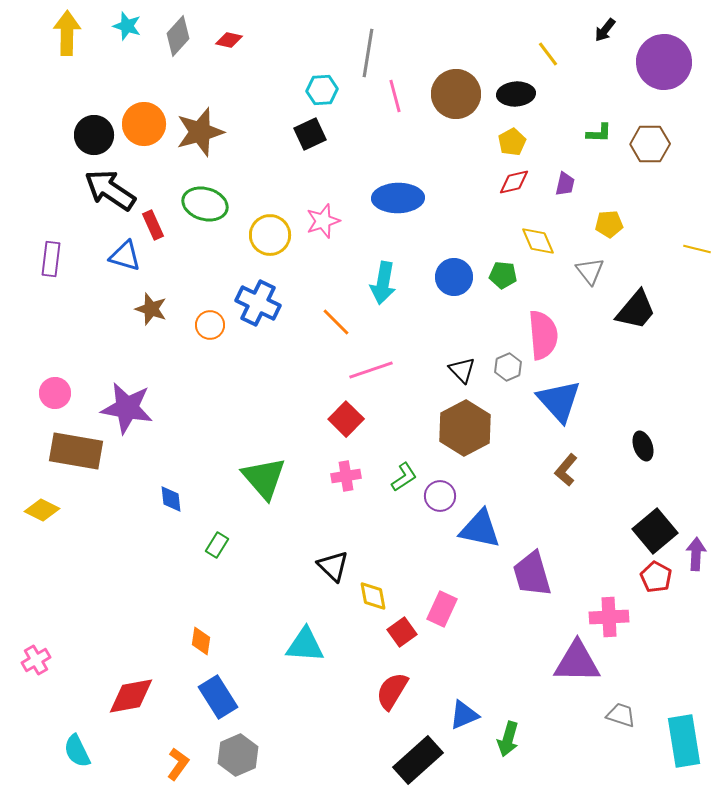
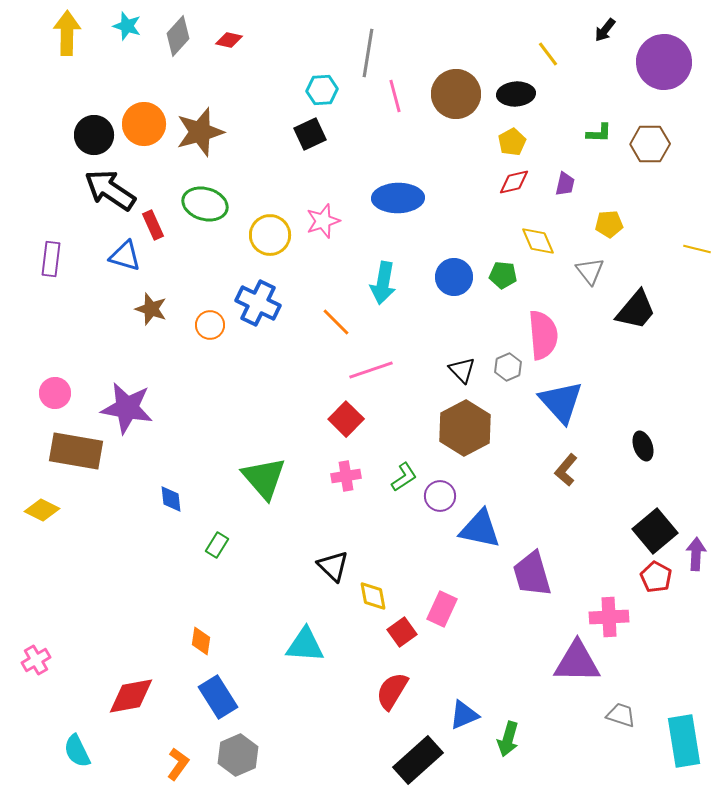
blue triangle at (559, 401): moved 2 px right, 1 px down
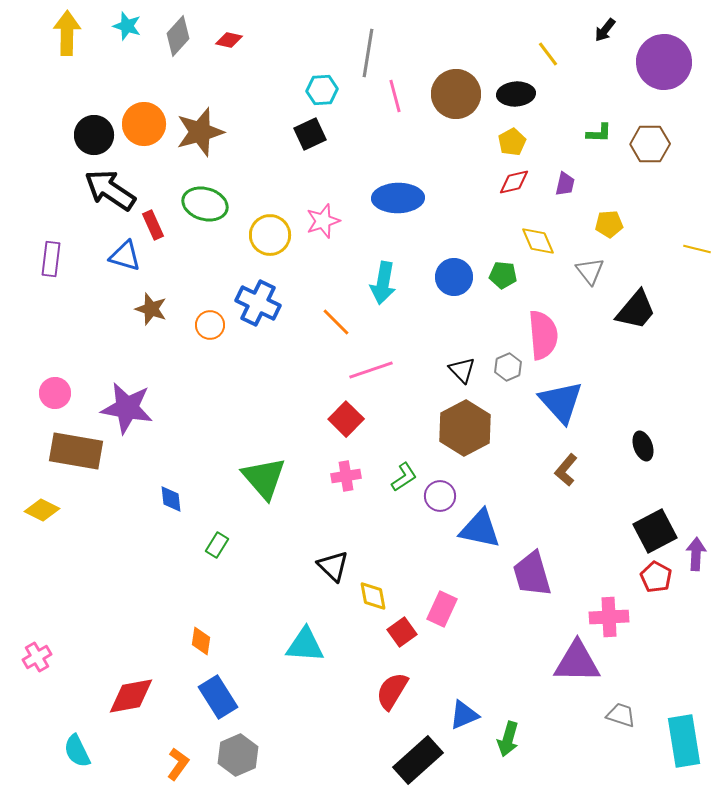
black square at (655, 531): rotated 12 degrees clockwise
pink cross at (36, 660): moved 1 px right, 3 px up
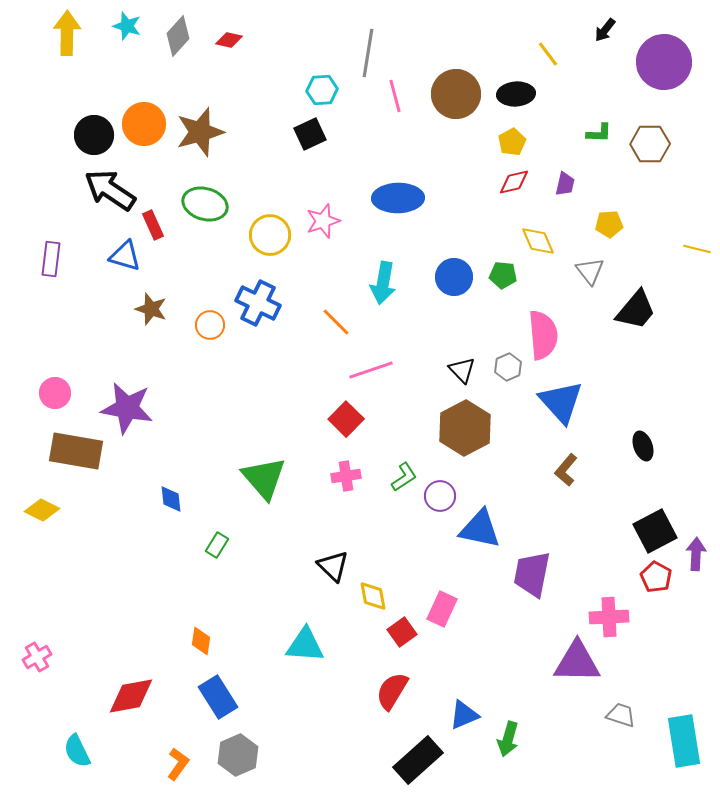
purple trapezoid at (532, 574): rotated 27 degrees clockwise
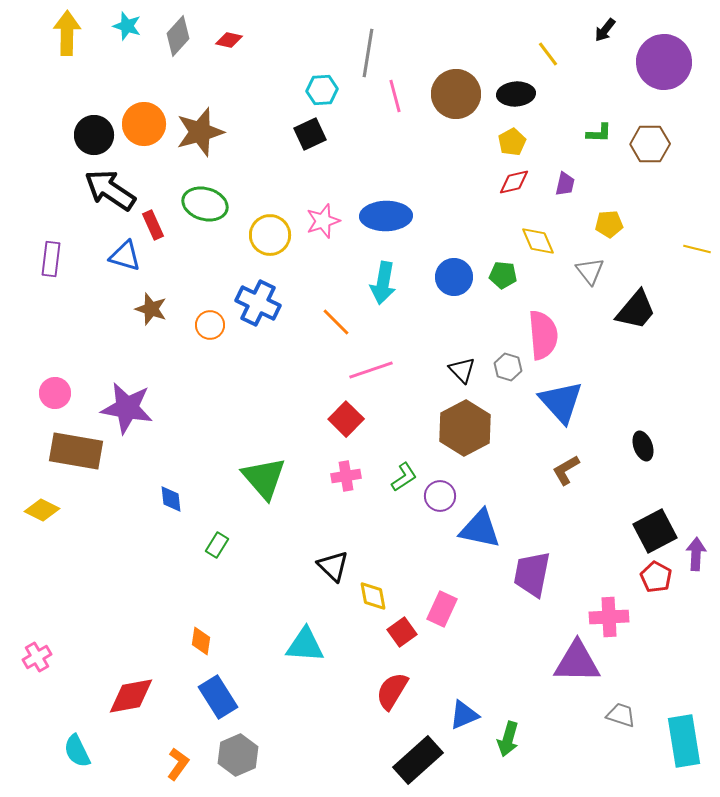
blue ellipse at (398, 198): moved 12 px left, 18 px down
gray hexagon at (508, 367): rotated 20 degrees counterclockwise
brown L-shape at (566, 470): rotated 20 degrees clockwise
